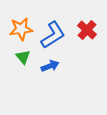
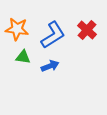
orange star: moved 4 px left; rotated 15 degrees clockwise
green triangle: rotated 42 degrees counterclockwise
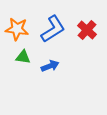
blue L-shape: moved 6 px up
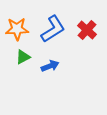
orange star: rotated 10 degrees counterclockwise
green triangle: rotated 35 degrees counterclockwise
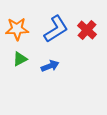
blue L-shape: moved 3 px right
green triangle: moved 3 px left, 2 px down
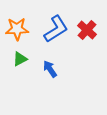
blue arrow: moved 3 px down; rotated 102 degrees counterclockwise
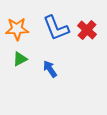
blue L-shape: moved 1 px up; rotated 100 degrees clockwise
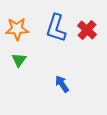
blue L-shape: rotated 40 degrees clockwise
green triangle: moved 1 px left, 1 px down; rotated 28 degrees counterclockwise
blue arrow: moved 12 px right, 15 px down
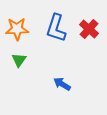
red cross: moved 2 px right, 1 px up
blue arrow: rotated 24 degrees counterclockwise
